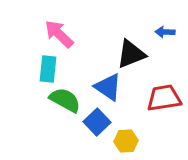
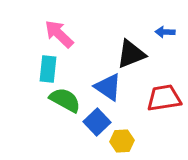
yellow hexagon: moved 4 px left
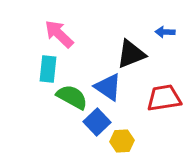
green semicircle: moved 7 px right, 3 px up
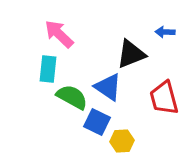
red trapezoid: rotated 96 degrees counterclockwise
blue square: rotated 20 degrees counterclockwise
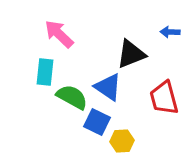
blue arrow: moved 5 px right
cyan rectangle: moved 3 px left, 3 px down
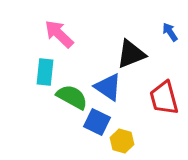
blue arrow: rotated 54 degrees clockwise
yellow hexagon: rotated 20 degrees clockwise
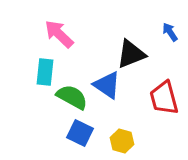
blue triangle: moved 1 px left, 2 px up
blue square: moved 17 px left, 11 px down
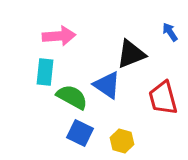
pink arrow: moved 2 px down; rotated 132 degrees clockwise
red trapezoid: moved 1 px left
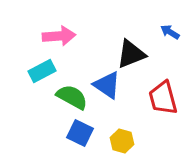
blue arrow: rotated 24 degrees counterclockwise
cyan rectangle: moved 3 px left, 1 px up; rotated 56 degrees clockwise
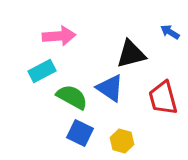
black triangle: rotated 8 degrees clockwise
blue triangle: moved 3 px right, 3 px down
